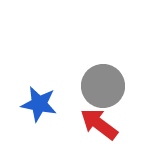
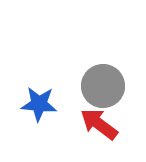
blue star: rotated 6 degrees counterclockwise
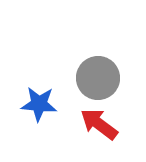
gray circle: moved 5 px left, 8 px up
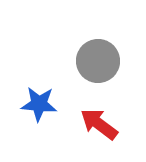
gray circle: moved 17 px up
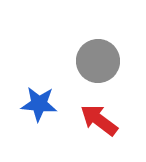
red arrow: moved 4 px up
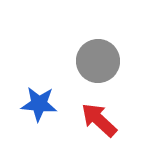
red arrow: rotated 6 degrees clockwise
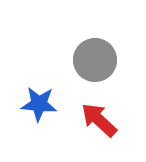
gray circle: moved 3 px left, 1 px up
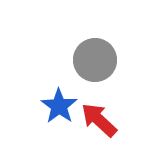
blue star: moved 20 px right, 2 px down; rotated 30 degrees clockwise
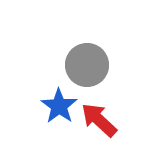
gray circle: moved 8 px left, 5 px down
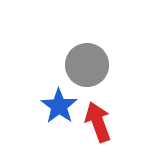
red arrow: moved 1 px left, 2 px down; rotated 27 degrees clockwise
